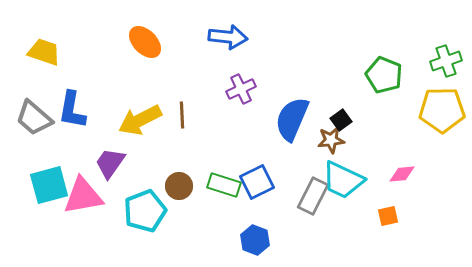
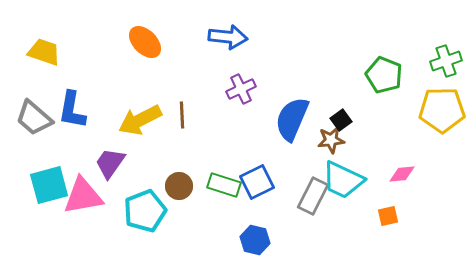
blue hexagon: rotated 8 degrees counterclockwise
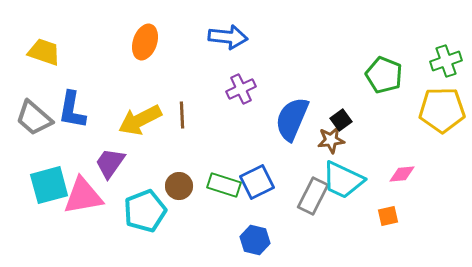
orange ellipse: rotated 64 degrees clockwise
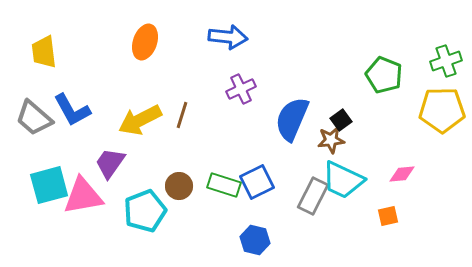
yellow trapezoid: rotated 116 degrees counterclockwise
blue L-shape: rotated 39 degrees counterclockwise
brown line: rotated 20 degrees clockwise
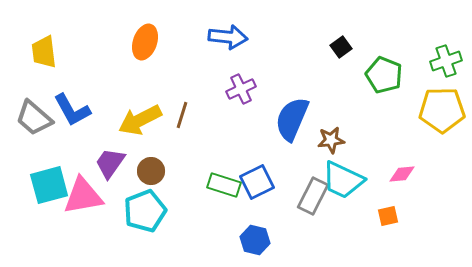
black square: moved 73 px up
brown circle: moved 28 px left, 15 px up
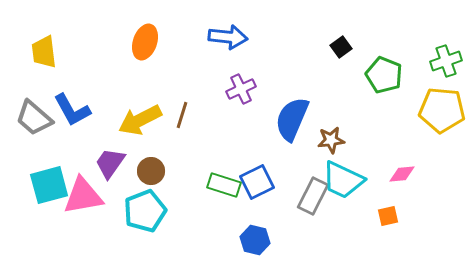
yellow pentagon: rotated 6 degrees clockwise
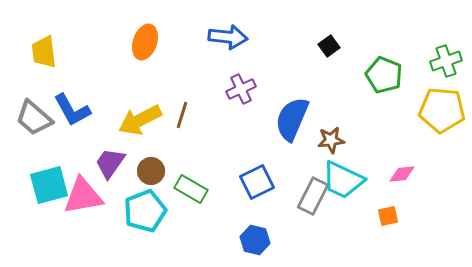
black square: moved 12 px left, 1 px up
green rectangle: moved 33 px left, 4 px down; rotated 12 degrees clockwise
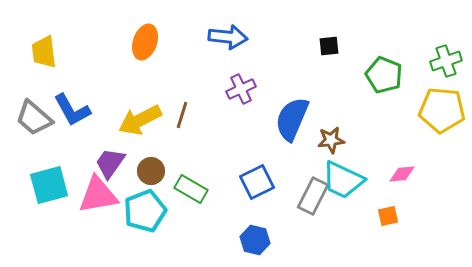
black square: rotated 30 degrees clockwise
pink triangle: moved 15 px right, 1 px up
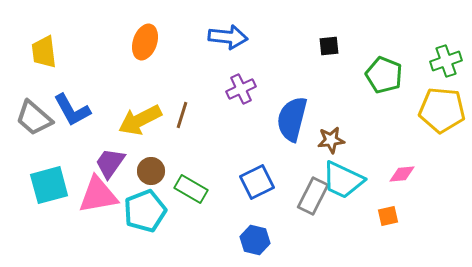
blue semicircle: rotated 9 degrees counterclockwise
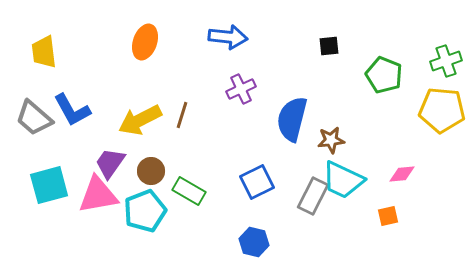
green rectangle: moved 2 px left, 2 px down
blue hexagon: moved 1 px left, 2 px down
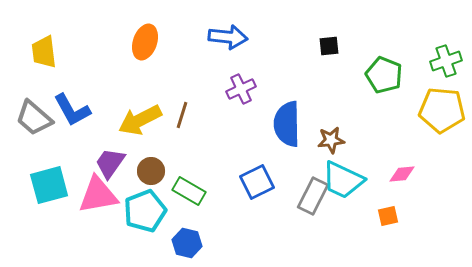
blue semicircle: moved 5 px left, 5 px down; rotated 15 degrees counterclockwise
blue hexagon: moved 67 px left, 1 px down
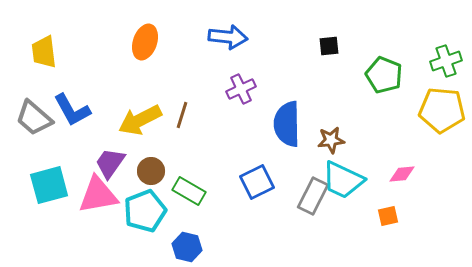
blue hexagon: moved 4 px down
